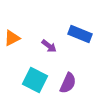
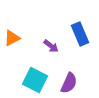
blue rectangle: rotated 45 degrees clockwise
purple arrow: moved 2 px right
purple semicircle: moved 1 px right
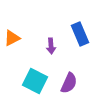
purple arrow: rotated 49 degrees clockwise
cyan square: moved 1 px down
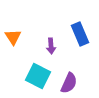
orange triangle: moved 1 px right, 1 px up; rotated 36 degrees counterclockwise
cyan square: moved 3 px right, 5 px up
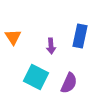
blue rectangle: moved 2 px down; rotated 35 degrees clockwise
cyan square: moved 2 px left, 1 px down
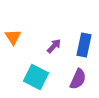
blue rectangle: moved 4 px right, 9 px down
purple arrow: moved 3 px right; rotated 133 degrees counterclockwise
purple semicircle: moved 9 px right, 4 px up
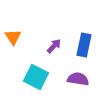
purple semicircle: rotated 105 degrees counterclockwise
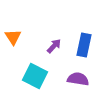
cyan square: moved 1 px left, 1 px up
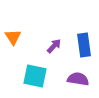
blue rectangle: rotated 20 degrees counterclockwise
cyan square: rotated 15 degrees counterclockwise
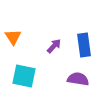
cyan square: moved 11 px left
